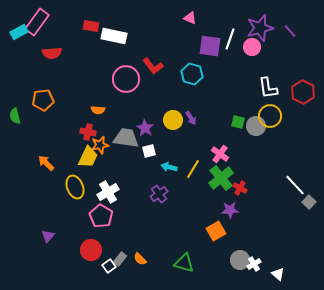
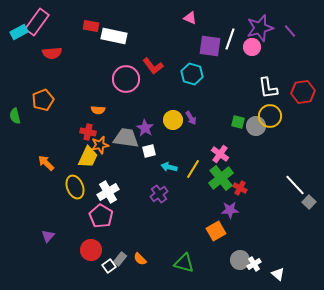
red hexagon at (303, 92): rotated 25 degrees clockwise
orange pentagon at (43, 100): rotated 15 degrees counterclockwise
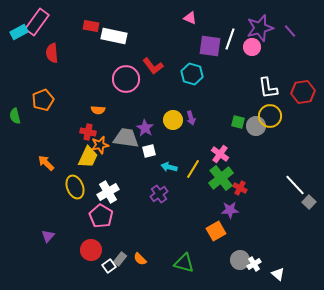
red semicircle at (52, 53): rotated 90 degrees clockwise
purple arrow at (191, 118): rotated 16 degrees clockwise
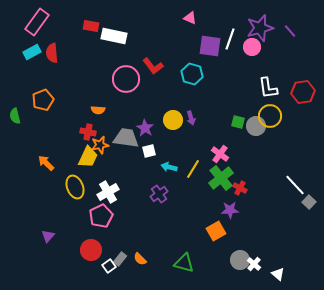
cyan rectangle at (19, 32): moved 13 px right, 20 px down
pink pentagon at (101, 216): rotated 15 degrees clockwise
white cross at (254, 264): rotated 16 degrees counterclockwise
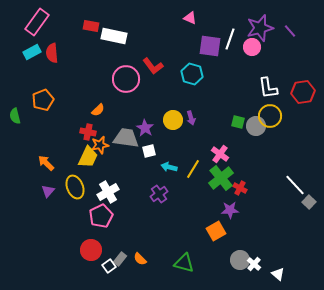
orange semicircle at (98, 110): rotated 48 degrees counterclockwise
purple triangle at (48, 236): moved 45 px up
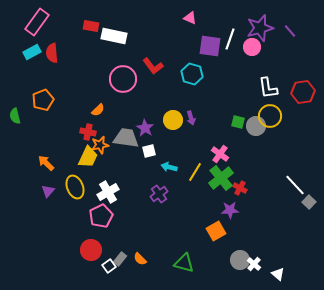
pink circle at (126, 79): moved 3 px left
yellow line at (193, 169): moved 2 px right, 3 px down
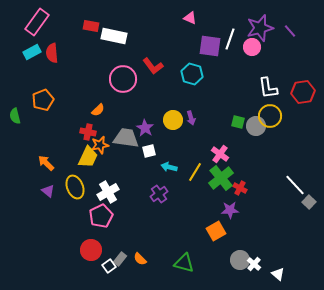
purple triangle at (48, 191): rotated 32 degrees counterclockwise
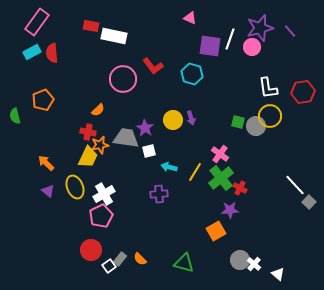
white cross at (108, 192): moved 4 px left, 2 px down
purple cross at (159, 194): rotated 30 degrees clockwise
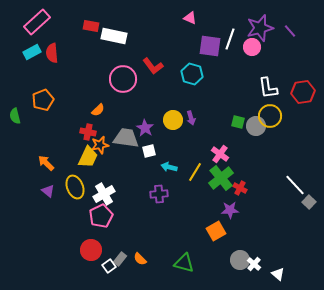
pink rectangle at (37, 22): rotated 12 degrees clockwise
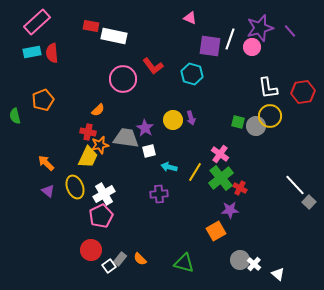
cyan rectangle at (32, 52): rotated 18 degrees clockwise
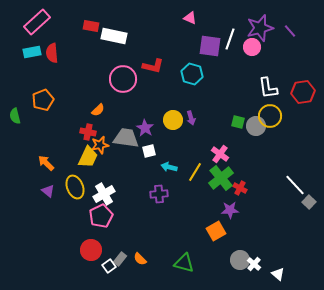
red L-shape at (153, 66): rotated 40 degrees counterclockwise
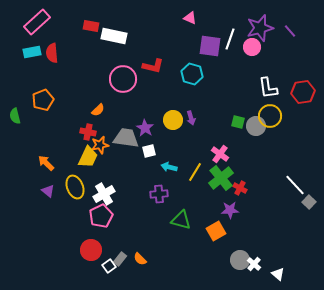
green triangle at (184, 263): moved 3 px left, 43 px up
